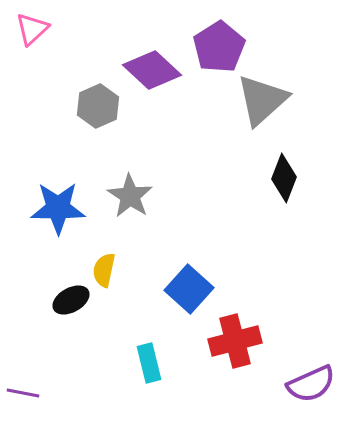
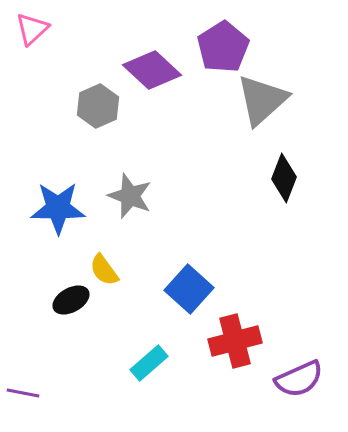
purple pentagon: moved 4 px right
gray star: rotated 12 degrees counterclockwise
yellow semicircle: rotated 48 degrees counterclockwise
cyan rectangle: rotated 63 degrees clockwise
purple semicircle: moved 12 px left, 5 px up
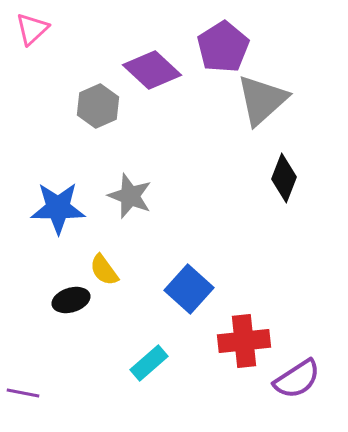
black ellipse: rotated 12 degrees clockwise
red cross: moved 9 px right; rotated 9 degrees clockwise
purple semicircle: moved 2 px left; rotated 9 degrees counterclockwise
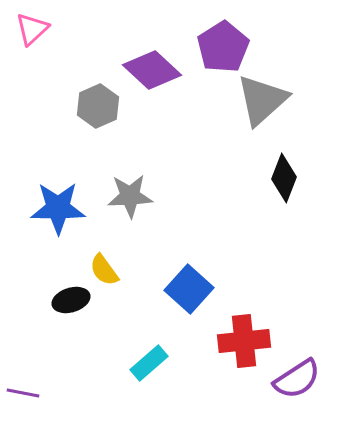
gray star: rotated 24 degrees counterclockwise
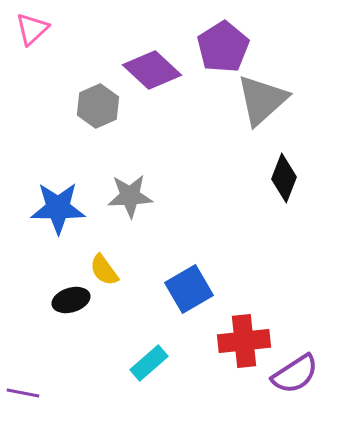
blue square: rotated 18 degrees clockwise
purple semicircle: moved 2 px left, 5 px up
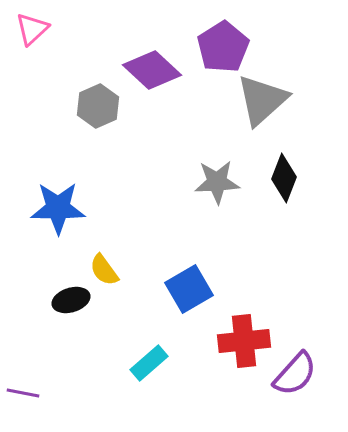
gray star: moved 87 px right, 14 px up
purple semicircle: rotated 15 degrees counterclockwise
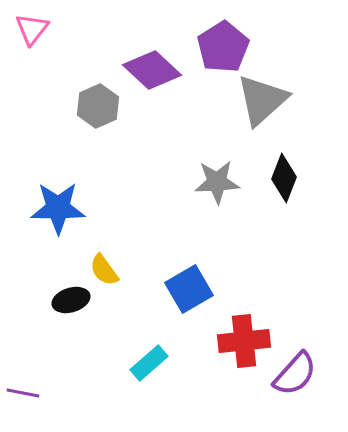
pink triangle: rotated 9 degrees counterclockwise
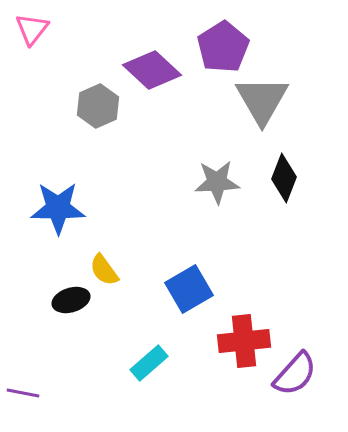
gray triangle: rotated 18 degrees counterclockwise
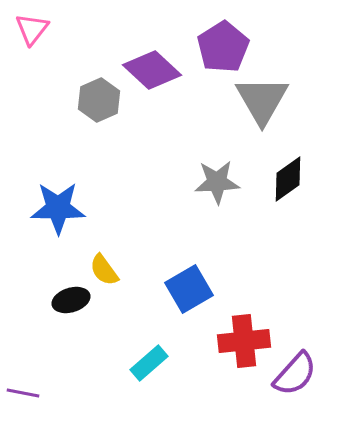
gray hexagon: moved 1 px right, 6 px up
black diamond: moved 4 px right, 1 px down; rotated 33 degrees clockwise
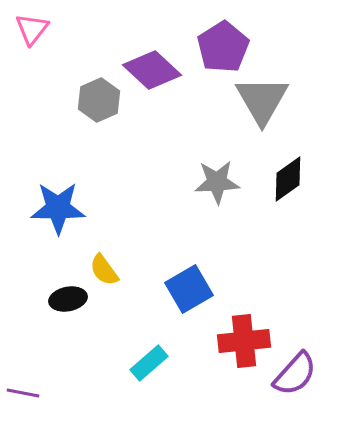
black ellipse: moved 3 px left, 1 px up; rotated 6 degrees clockwise
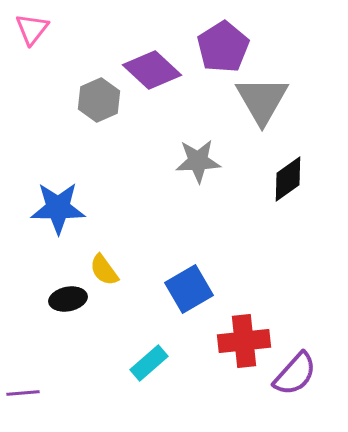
gray star: moved 19 px left, 21 px up
purple line: rotated 16 degrees counterclockwise
